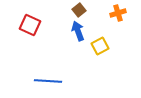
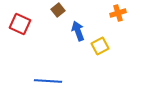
brown square: moved 21 px left
red square: moved 10 px left, 1 px up
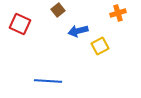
blue arrow: rotated 84 degrees counterclockwise
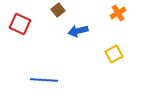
orange cross: rotated 14 degrees counterclockwise
yellow square: moved 14 px right, 8 px down
blue line: moved 4 px left, 1 px up
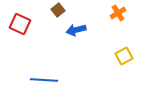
blue arrow: moved 2 px left, 1 px up
yellow square: moved 10 px right, 2 px down
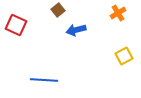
red square: moved 4 px left, 1 px down
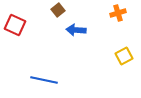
orange cross: rotated 14 degrees clockwise
red square: moved 1 px left
blue arrow: rotated 18 degrees clockwise
blue line: rotated 8 degrees clockwise
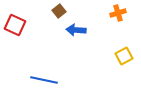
brown square: moved 1 px right, 1 px down
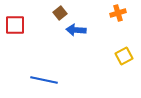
brown square: moved 1 px right, 2 px down
red square: rotated 25 degrees counterclockwise
